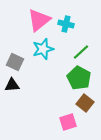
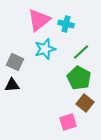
cyan star: moved 2 px right
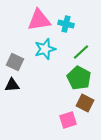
pink triangle: rotated 30 degrees clockwise
brown square: rotated 12 degrees counterclockwise
pink square: moved 2 px up
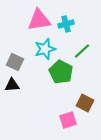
cyan cross: rotated 28 degrees counterclockwise
green line: moved 1 px right, 1 px up
green pentagon: moved 18 px left, 6 px up
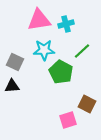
cyan star: moved 1 px left, 1 px down; rotated 15 degrees clockwise
black triangle: moved 1 px down
brown square: moved 2 px right, 1 px down
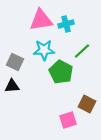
pink triangle: moved 2 px right
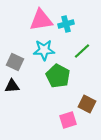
green pentagon: moved 3 px left, 4 px down
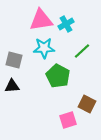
cyan cross: rotated 14 degrees counterclockwise
cyan star: moved 2 px up
gray square: moved 1 px left, 2 px up; rotated 12 degrees counterclockwise
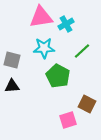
pink triangle: moved 3 px up
gray square: moved 2 px left
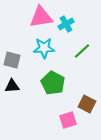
green pentagon: moved 5 px left, 7 px down
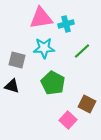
pink triangle: moved 1 px down
cyan cross: rotated 14 degrees clockwise
gray square: moved 5 px right
black triangle: rotated 21 degrees clockwise
pink square: rotated 30 degrees counterclockwise
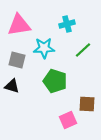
pink triangle: moved 22 px left, 7 px down
cyan cross: moved 1 px right
green line: moved 1 px right, 1 px up
green pentagon: moved 2 px right, 2 px up; rotated 10 degrees counterclockwise
brown square: rotated 24 degrees counterclockwise
pink square: rotated 24 degrees clockwise
